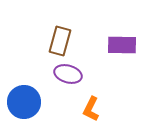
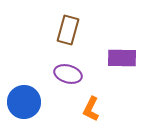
brown rectangle: moved 8 px right, 11 px up
purple rectangle: moved 13 px down
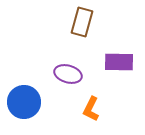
brown rectangle: moved 14 px right, 8 px up
purple rectangle: moved 3 px left, 4 px down
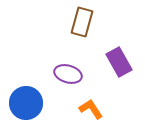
purple rectangle: rotated 60 degrees clockwise
blue circle: moved 2 px right, 1 px down
orange L-shape: rotated 120 degrees clockwise
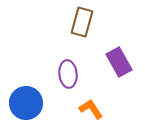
purple ellipse: rotated 68 degrees clockwise
